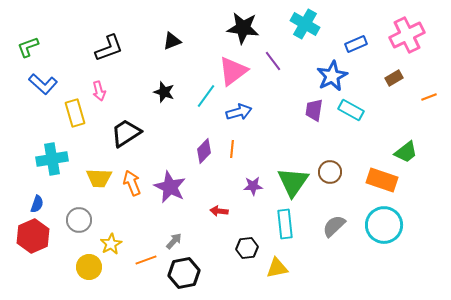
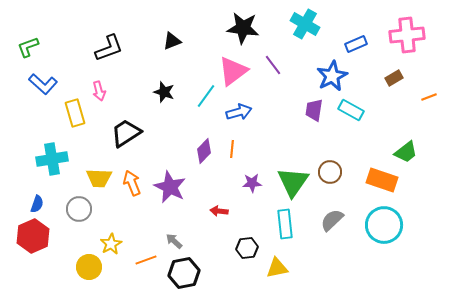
pink cross at (407, 35): rotated 20 degrees clockwise
purple line at (273, 61): moved 4 px down
purple star at (253, 186): moved 1 px left, 3 px up
gray circle at (79, 220): moved 11 px up
gray semicircle at (334, 226): moved 2 px left, 6 px up
gray arrow at (174, 241): rotated 90 degrees counterclockwise
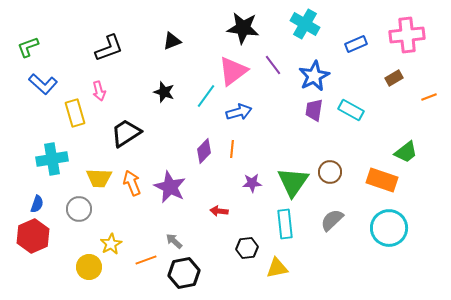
blue star at (332, 76): moved 18 px left
cyan circle at (384, 225): moved 5 px right, 3 px down
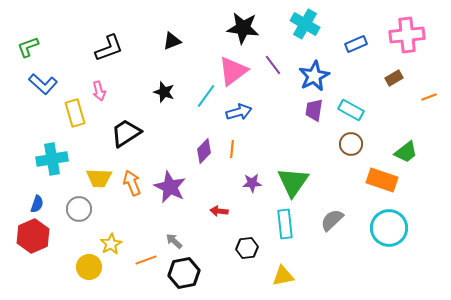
brown circle at (330, 172): moved 21 px right, 28 px up
yellow triangle at (277, 268): moved 6 px right, 8 px down
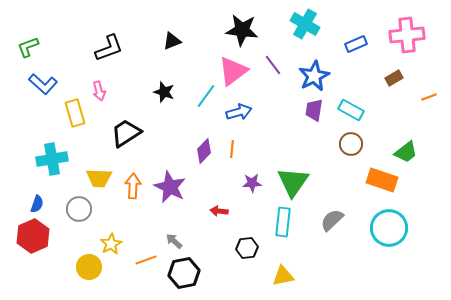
black star at (243, 28): moved 1 px left, 2 px down
orange arrow at (132, 183): moved 1 px right, 3 px down; rotated 25 degrees clockwise
cyan rectangle at (285, 224): moved 2 px left, 2 px up; rotated 12 degrees clockwise
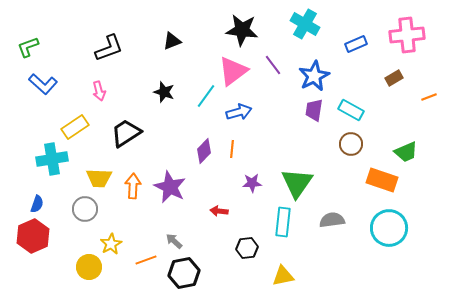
yellow rectangle at (75, 113): moved 14 px down; rotated 72 degrees clockwise
green trapezoid at (406, 152): rotated 15 degrees clockwise
green triangle at (293, 182): moved 4 px right, 1 px down
gray circle at (79, 209): moved 6 px right
gray semicircle at (332, 220): rotated 35 degrees clockwise
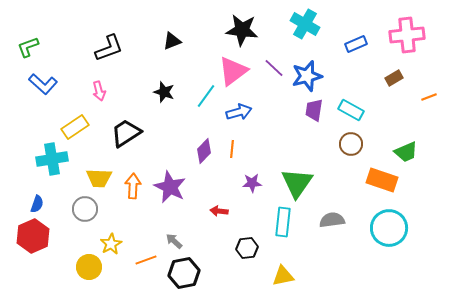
purple line at (273, 65): moved 1 px right, 3 px down; rotated 10 degrees counterclockwise
blue star at (314, 76): moved 7 px left; rotated 12 degrees clockwise
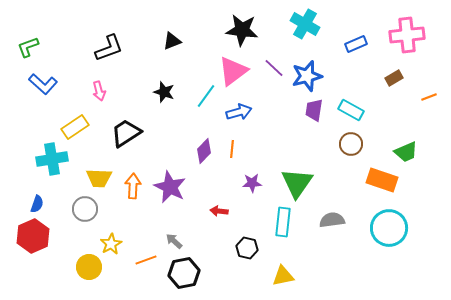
black hexagon at (247, 248): rotated 20 degrees clockwise
